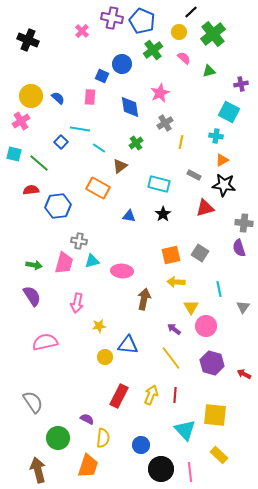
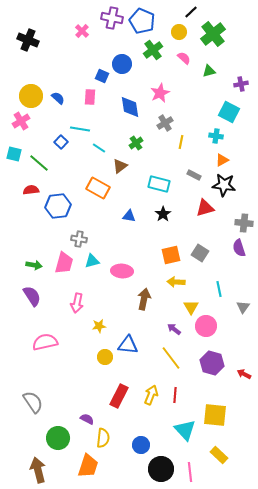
gray cross at (79, 241): moved 2 px up
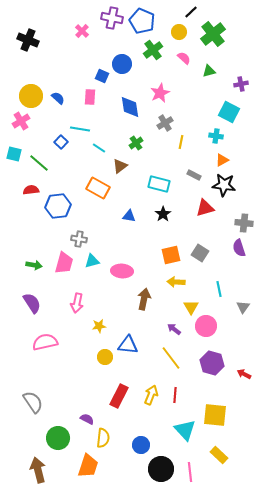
purple semicircle at (32, 296): moved 7 px down
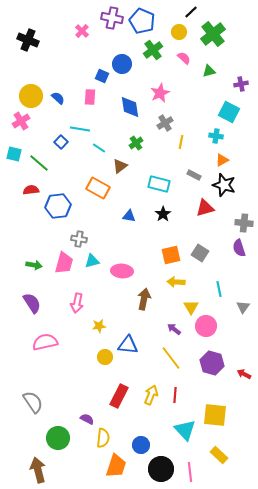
black star at (224, 185): rotated 10 degrees clockwise
orange trapezoid at (88, 466): moved 28 px right
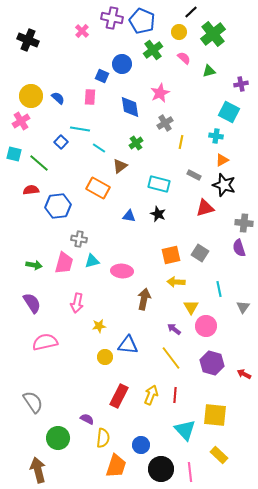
black star at (163, 214): moved 5 px left; rotated 14 degrees counterclockwise
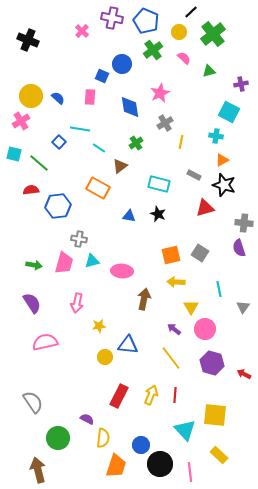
blue pentagon at (142, 21): moved 4 px right
blue square at (61, 142): moved 2 px left
pink circle at (206, 326): moved 1 px left, 3 px down
black circle at (161, 469): moved 1 px left, 5 px up
